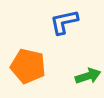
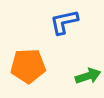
orange pentagon: rotated 16 degrees counterclockwise
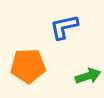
blue L-shape: moved 5 px down
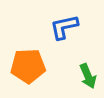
green arrow: rotated 85 degrees clockwise
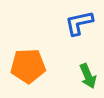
blue L-shape: moved 15 px right, 4 px up
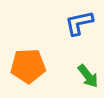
green arrow: rotated 15 degrees counterclockwise
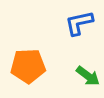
green arrow: rotated 15 degrees counterclockwise
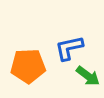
blue L-shape: moved 10 px left, 25 px down
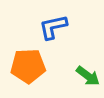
blue L-shape: moved 16 px left, 21 px up
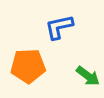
blue L-shape: moved 6 px right
